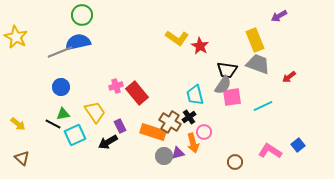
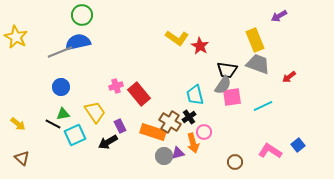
red rectangle: moved 2 px right, 1 px down
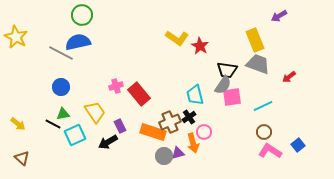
gray line: moved 1 px right, 1 px down; rotated 50 degrees clockwise
brown cross: rotated 35 degrees clockwise
brown circle: moved 29 px right, 30 px up
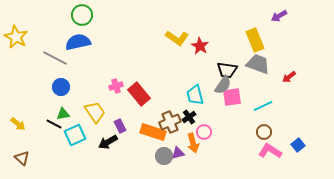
gray line: moved 6 px left, 5 px down
black line: moved 1 px right
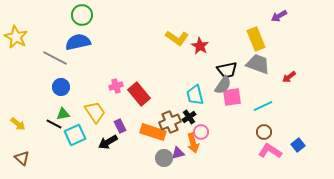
yellow rectangle: moved 1 px right, 1 px up
black trapezoid: rotated 20 degrees counterclockwise
pink circle: moved 3 px left
gray circle: moved 2 px down
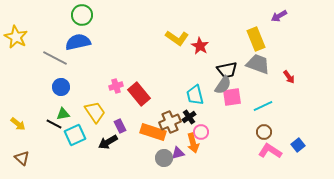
red arrow: rotated 88 degrees counterclockwise
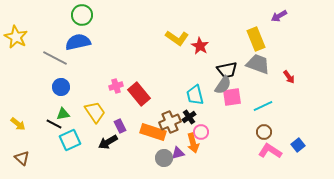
cyan square: moved 5 px left, 5 px down
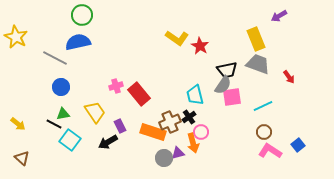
cyan square: rotated 30 degrees counterclockwise
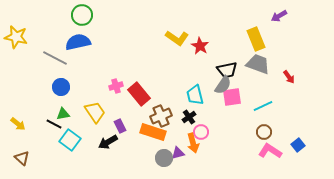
yellow star: rotated 15 degrees counterclockwise
brown cross: moved 9 px left, 6 px up
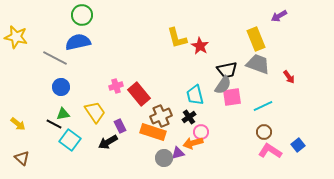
yellow L-shape: rotated 40 degrees clockwise
orange arrow: rotated 90 degrees clockwise
